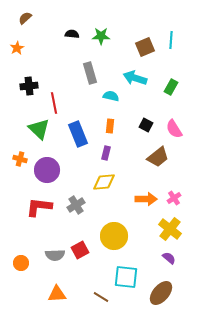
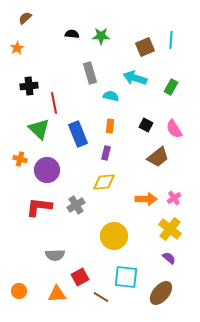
red square: moved 27 px down
orange circle: moved 2 px left, 28 px down
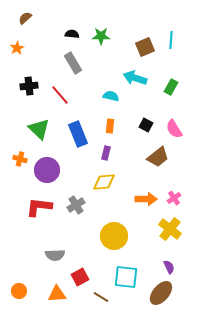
gray rectangle: moved 17 px left, 10 px up; rotated 15 degrees counterclockwise
red line: moved 6 px right, 8 px up; rotated 30 degrees counterclockwise
purple semicircle: moved 9 px down; rotated 24 degrees clockwise
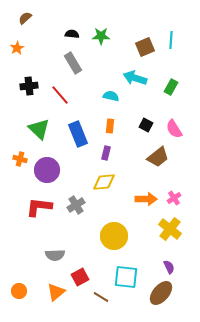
orange triangle: moved 1 px left, 2 px up; rotated 36 degrees counterclockwise
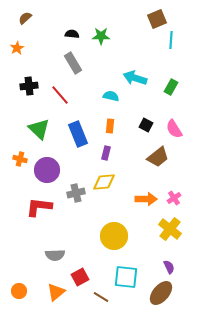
brown square: moved 12 px right, 28 px up
gray cross: moved 12 px up; rotated 18 degrees clockwise
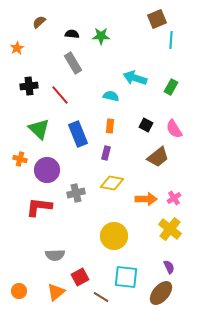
brown semicircle: moved 14 px right, 4 px down
yellow diamond: moved 8 px right, 1 px down; rotated 15 degrees clockwise
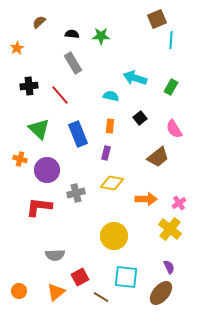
black square: moved 6 px left, 7 px up; rotated 24 degrees clockwise
pink cross: moved 5 px right, 5 px down
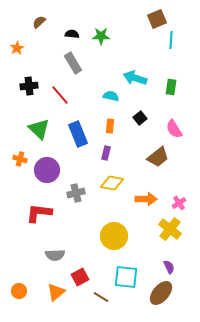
green rectangle: rotated 21 degrees counterclockwise
red L-shape: moved 6 px down
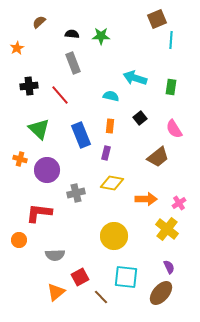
gray rectangle: rotated 10 degrees clockwise
blue rectangle: moved 3 px right, 1 px down
yellow cross: moved 3 px left
orange circle: moved 51 px up
brown line: rotated 14 degrees clockwise
